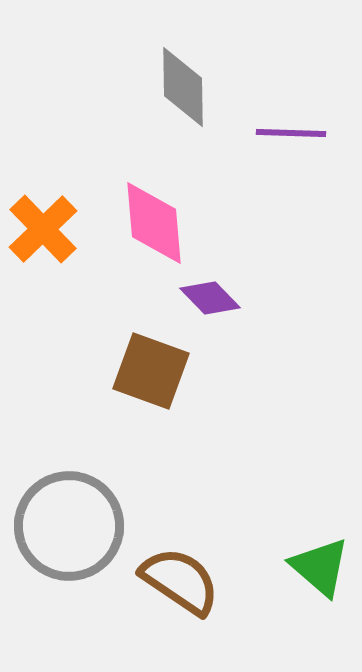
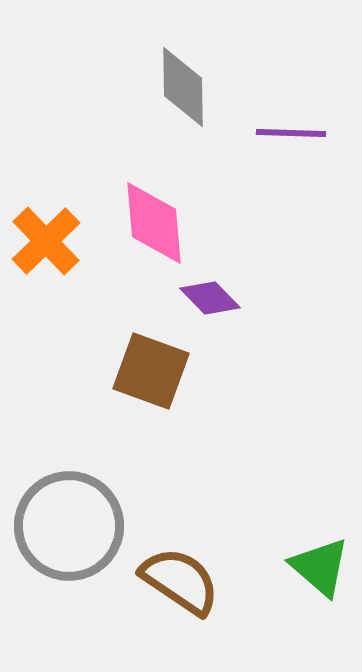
orange cross: moved 3 px right, 12 px down
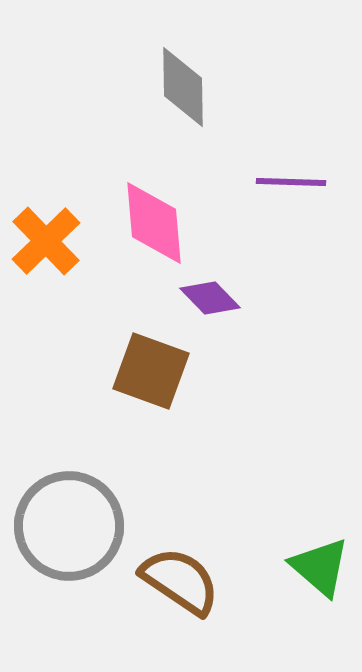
purple line: moved 49 px down
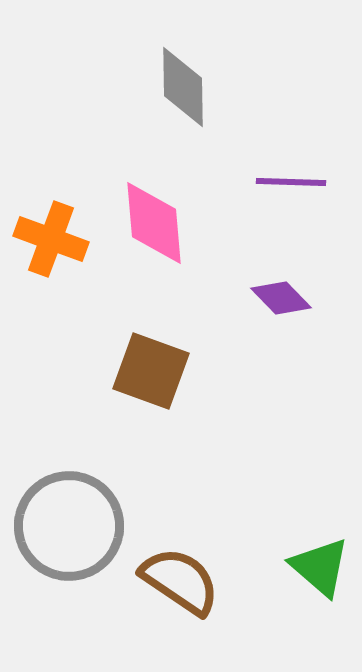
orange cross: moved 5 px right, 2 px up; rotated 26 degrees counterclockwise
purple diamond: moved 71 px right
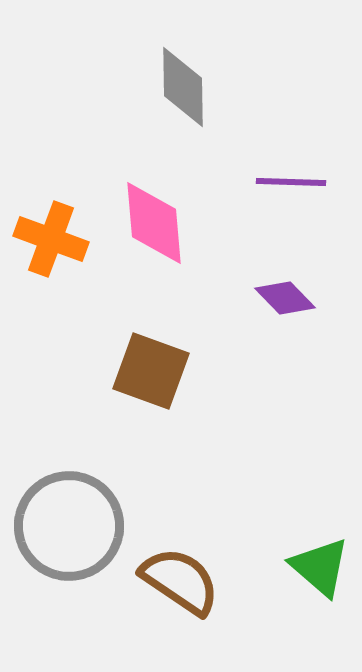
purple diamond: moved 4 px right
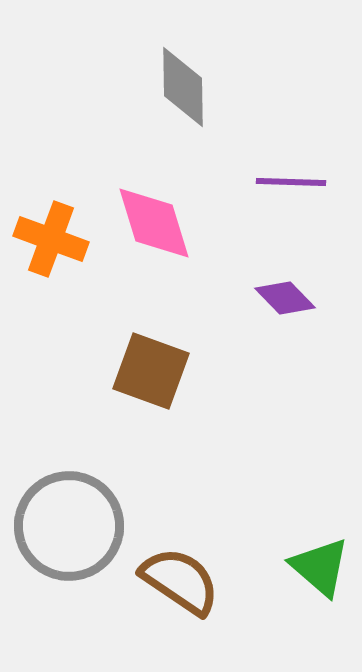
pink diamond: rotated 12 degrees counterclockwise
